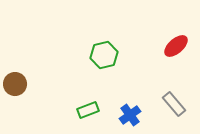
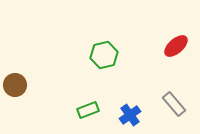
brown circle: moved 1 px down
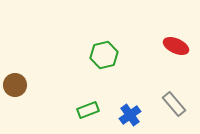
red ellipse: rotated 65 degrees clockwise
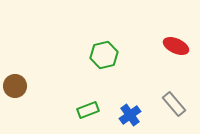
brown circle: moved 1 px down
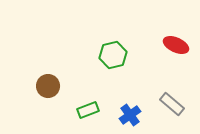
red ellipse: moved 1 px up
green hexagon: moved 9 px right
brown circle: moved 33 px right
gray rectangle: moved 2 px left; rotated 10 degrees counterclockwise
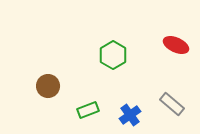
green hexagon: rotated 16 degrees counterclockwise
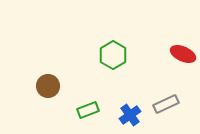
red ellipse: moved 7 px right, 9 px down
gray rectangle: moved 6 px left; rotated 65 degrees counterclockwise
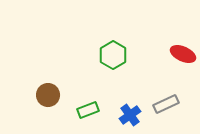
brown circle: moved 9 px down
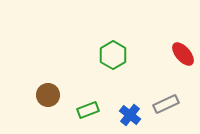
red ellipse: rotated 25 degrees clockwise
blue cross: rotated 15 degrees counterclockwise
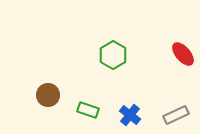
gray rectangle: moved 10 px right, 11 px down
green rectangle: rotated 40 degrees clockwise
